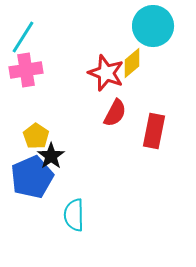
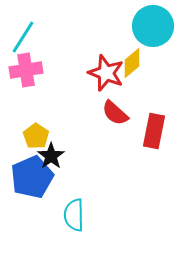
red semicircle: rotated 104 degrees clockwise
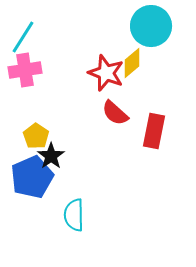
cyan circle: moved 2 px left
pink cross: moved 1 px left
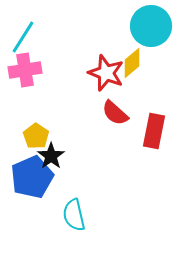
cyan semicircle: rotated 12 degrees counterclockwise
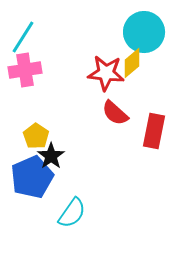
cyan circle: moved 7 px left, 6 px down
red star: rotated 15 degrees counterclockwise
cyan semicircle: moved 2 px left, 2 px up; rotated 132 degrees counterclockwise
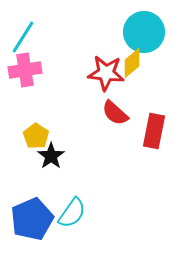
blue pentagon: moved 42 px down
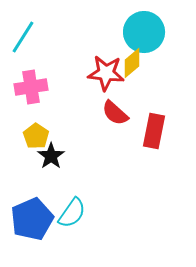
pink cross: moved 6 px right, 17 px down
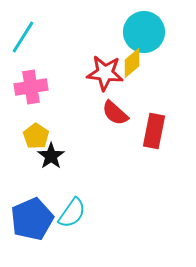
red star: moved 1 px left
